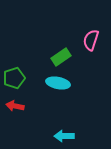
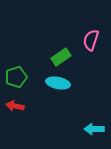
green pentagon: moved 2 px right, 1 px up
cyan arrow: moved 30 px right, 7 px up
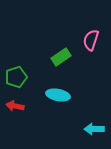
cyan ellipse: moved 12 px down
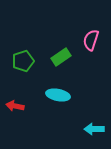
green pentagon: moved 7 px right, 16 px up
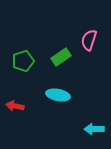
pink semicircle: moved 2 px left
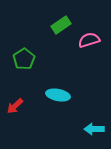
pink semicircle: rotated 55 degrees clockwise
green rectangle: moved 32 px up
green pentagon: moved 1 px right, 2 px up; rotated 15 degrees counterclockwise
red arrow: rotated 54 degrees counterclockwise
